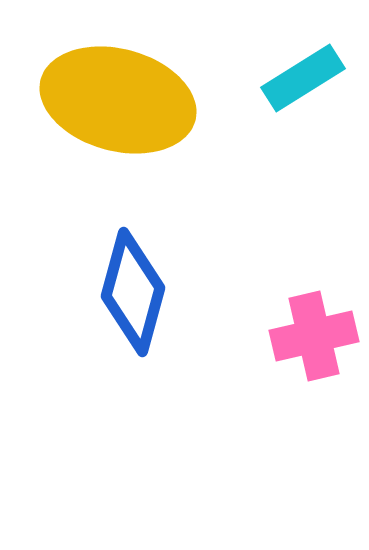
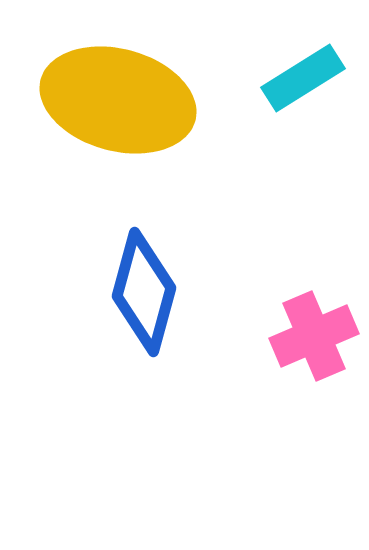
blue diamond: moved 11 px right
pink cross: rotated 10 degrees counterclockwise
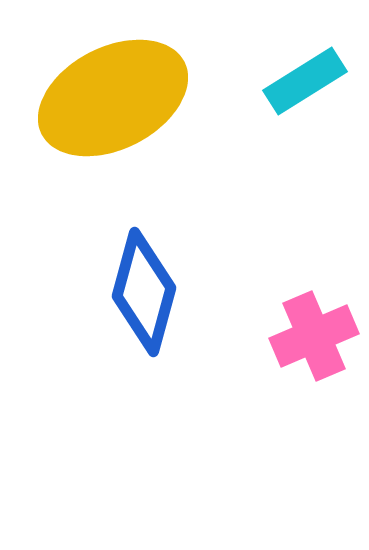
cyan rectangle: moved 2 px right, 3 px down
yellow ellipse: moved 5 px left, 2 px up; rotated 42 degrees counterclockwise
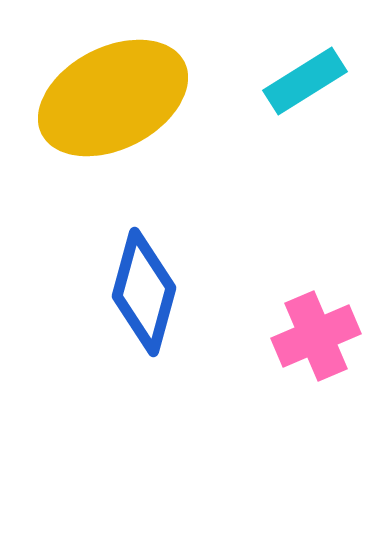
pink cross: moved 2 px right
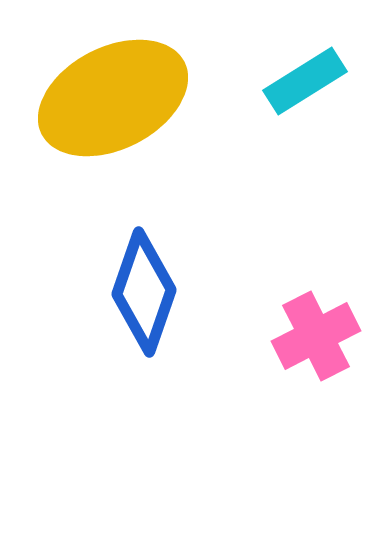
blue diamond: rotated 4 degrees clockwise
pink cross: rotated 4 degrees counterclockwise
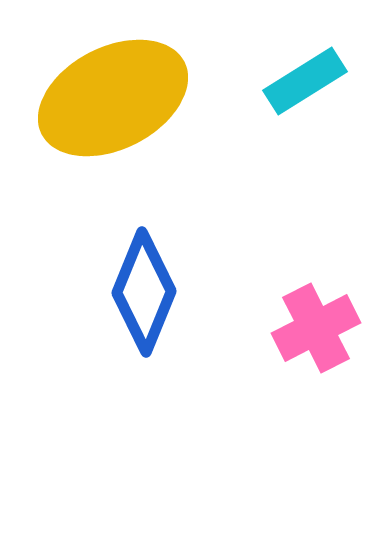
blue diamond: rotated 3 degrees clockwise
pink cross: moved 8 px up
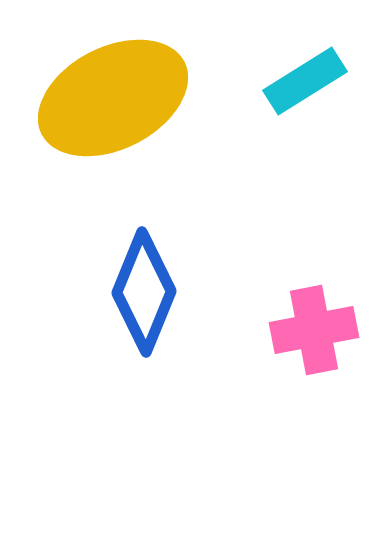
pink cross: moved 2 px left, 2 px down; rotated 16 degrees clockwise
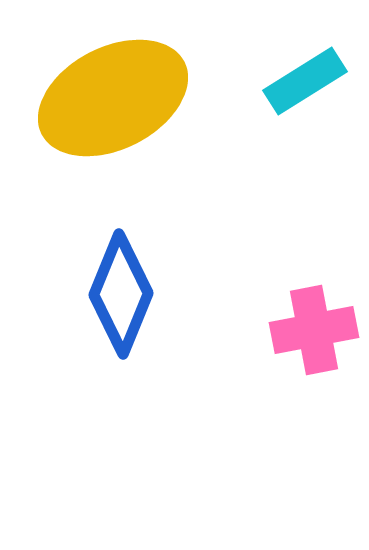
blue diamond: moved 23 px left, 2 px down
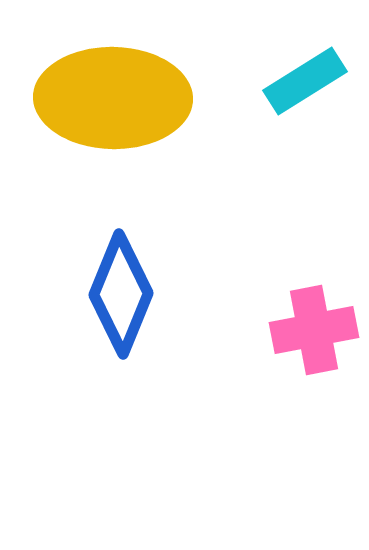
yellow ellipse: rotated 28 degrees clockwise
